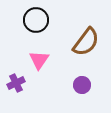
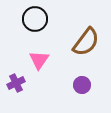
black circle: moved 1 px left, 1 px up
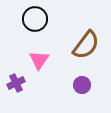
brown semicircle: moved 3 px down
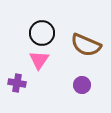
black circle: moved 7 px right, 14 px down
brown semicircle: rotated 76 degrees clockwise
purple cross: moved 1 px right; rotated 36 degrees clockwise
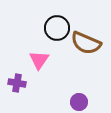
black circle: moved 15 px right, 5 px up
brown semicircle: moved 2 px up
purple circle: moved 3 px left, 17 px down
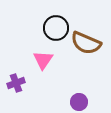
black circle: moved 1 px left
pink triangle: moved 4 px right
purple cross: moved 1 px left; rotated 30 degrees counterclockwise
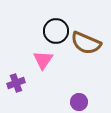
black circle: moved 3 px down
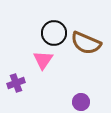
black circle: moved 2 px left, 2 px down
purple circle: moved 2 px right
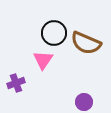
purple circle: moved 3 px right
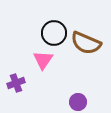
purple circle: moved 6 px left
